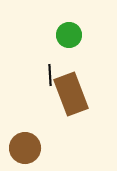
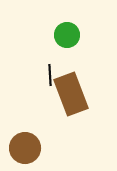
green circle: moved 2 px left
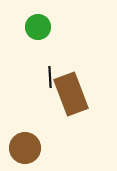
green circle: moved 29 px left, 8 px up
black line: moved 2 px down
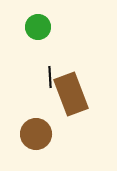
brown circle: moved 11 px right, 14 px up
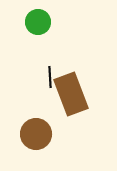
green circle: moved 5 px up
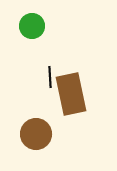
green circle: moved 6 px left, 4 px down
brown rectangle: rotated 9 degrees clockwise
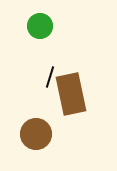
green circle: moved 8 px right
black line: rotated 20 degrees clockwise
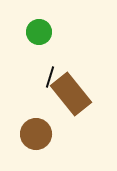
green circle: moved 1 px left, 6 px down
brown rectangle: rotated 27 degrees counterclockwise
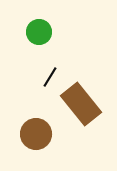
black line: rotated 15 degrees clockwise
brown rectangle: moved 10 px right, 10 px down
